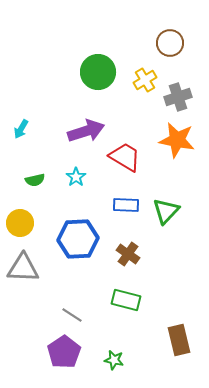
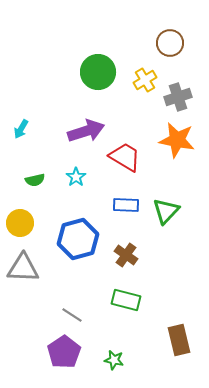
blue hexagon: rotated 12 degrees counterclockwise
brown cross: moved 2 px left, 1 px down
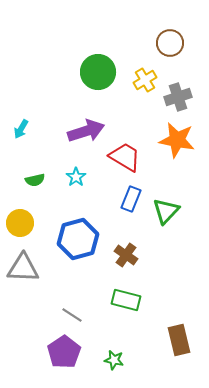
blue rectangle: moved 5 px right, 6 px up; rotated 70 degrees counterclockwise
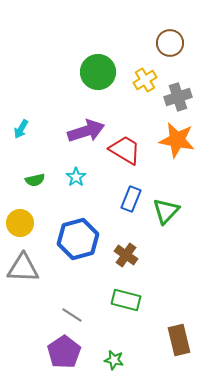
red trapezoid: moved 7 px up
